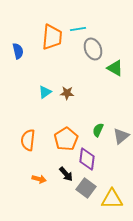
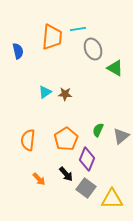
brown star: moved 2 px left, 1 px down
purple diamond: rotated 15 degrees clockwise
orange arrow: rotated 32 degrees clockwise
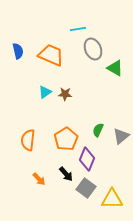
orange trapezoid: moved 1 px left, 18 px down; rotated 72 degrees counterclockwise
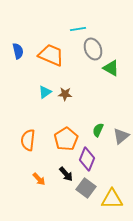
green triangle: moved 4 px left
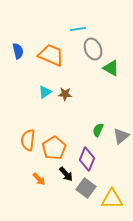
orange pentagon: moved 12 px left, 9 px down
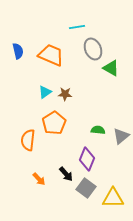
cyan line: moved 1 px left, 2 px up
green semicircle: rotated 72 degrees clockwise
orange pentagon: moved 25 px up
yellow triangle: moved 1 px right, 1 px up
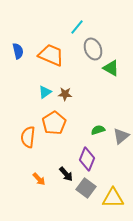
cyan line: rotated 42 degrees counterclockwise
green semicircle: rotated 24 degrees counterclockwise
orange semicircle: moved 3 px up
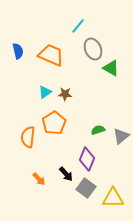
cyan line: moved 1 px right, 1 px up
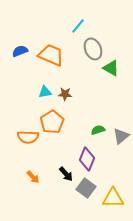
blue semicircle: moved 2 px right; rotated 98 degrees counterclockwise
cyan triangle: rotated 24 degrees clockwise
orange pentagon: moved 2 px left, 1 px up
orange semicircle: rotated 95 degrees counterclockwise
orange arrow: moved 6 px left, 2 px up
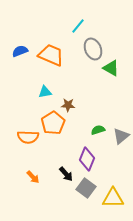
brown star: moved 3 px right, 11 px down
orange pentagon: moved 1 px right, 1 px down
